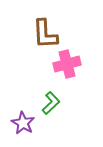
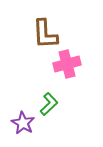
green L-shape: moved 2 px left, 1 px down
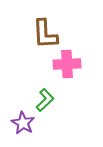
pink cross: rotated 12 degrees clockwise
green L-shape: moved 4 px left, 4 px up
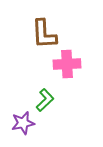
brown L-shape: moved 1 px left
purple star: rotated 30 degrees clockwise
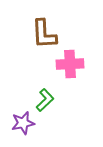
pink cross: moved 3 px right
